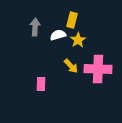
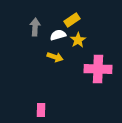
yellow rectangle: rotated 42 degrees clockwise
yellow arrow: moved 16 px left, 9 px up; rotated 28 degrees counterclockwise
pink rectangle: moved 26 px down
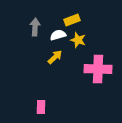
yellow rectangle: rotated 14 degrees clockwise
yellow star: rotated 21 degrees counterclockwise
yellow arrow: rotated 63 degrees counterclockwise
pink rectangle: moved 3 px up
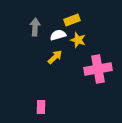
pink cross: rotated 12 degrees counterclockwise
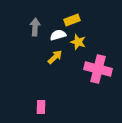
yellow star: moved 2 px down
pink cross: rotated 24 degrees clockwise
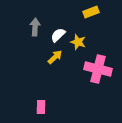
yellow rectangle: moved 19 px right, 8 px up
white semicircle: rotated 28 degrees counterclockwise
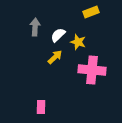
pink cross: moved 6 px left, 1 px down; rotated 8 degrees counterclockwise
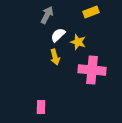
gray arrow: moved 12 px right, 12 px up; rotated 24 degrees clockwise
yellow arrow: rotated 119 degrees clockwise
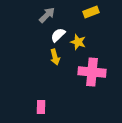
gray arrow: rotated 18 degrees clockwise
pink cross: moved 2 px down
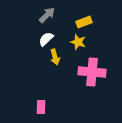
yellow rectangle: moved 7 px left, 10 px down
white semicircle: moved 12 px left, 4 px down
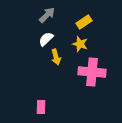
yellow rectangle: rotated 14 degrees counterclockwise
yellow star: moved 2 px right, 2 px down
yellow arrow: moved 1 px right
